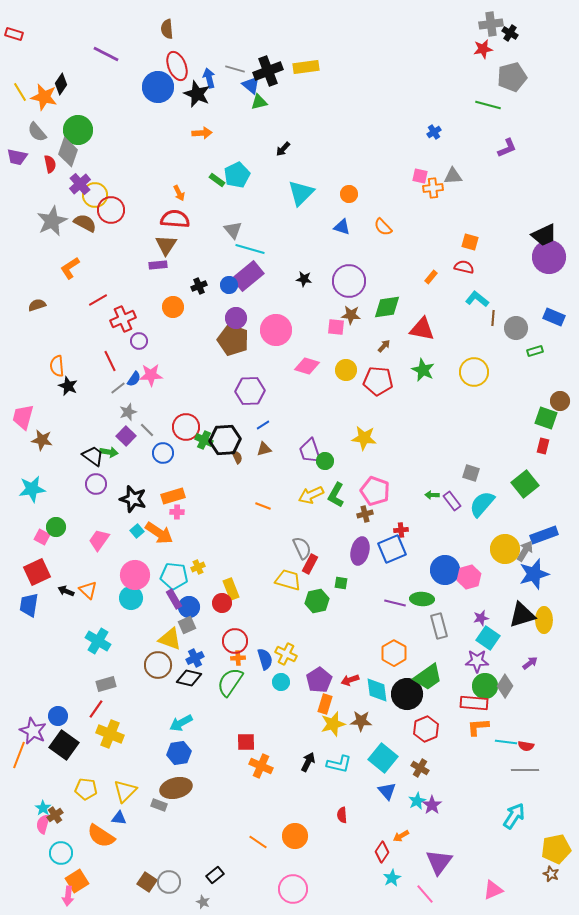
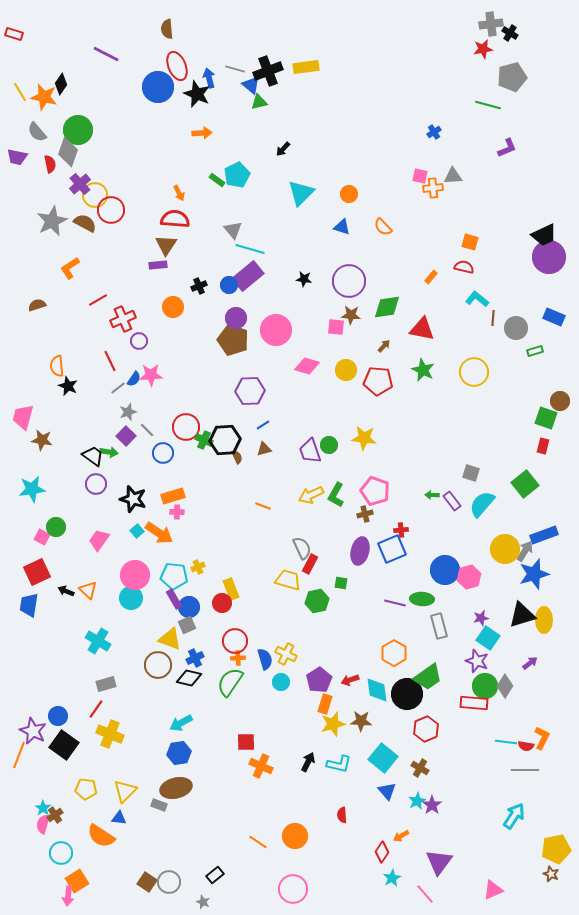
green circle at (325, 461): moved 4 px right, 16 px up
purple star at (477, 661): rotated 20 degrees clockwise
orange L-shape at (478, 727): moved 64 px right, 11 px down; rotated 120 degrees clockwise
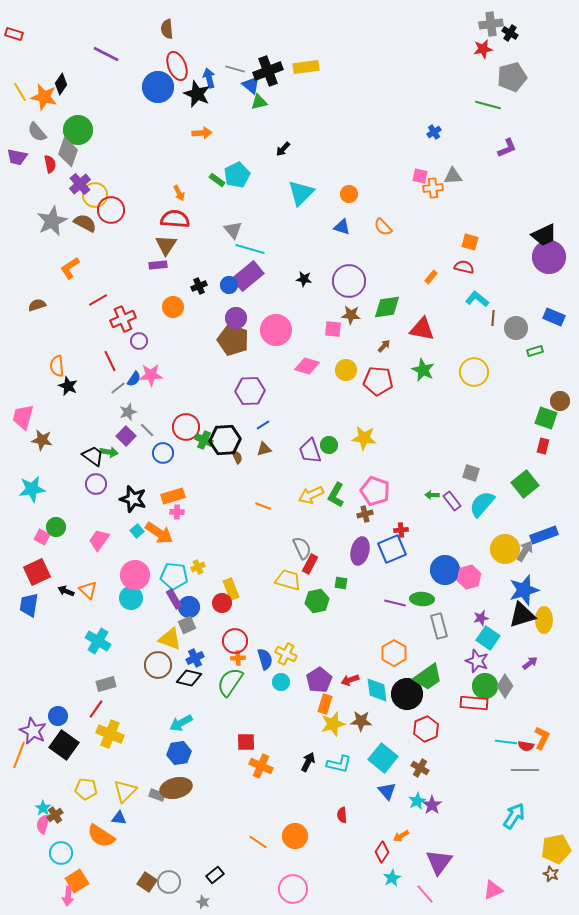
pink square at (336, 327): moved 3 px left, 2 px down
blue star at (534, 574): moved 10 px left, 16 px down
gray rectangle at (159, 805): moved 2 px left, 10 px up
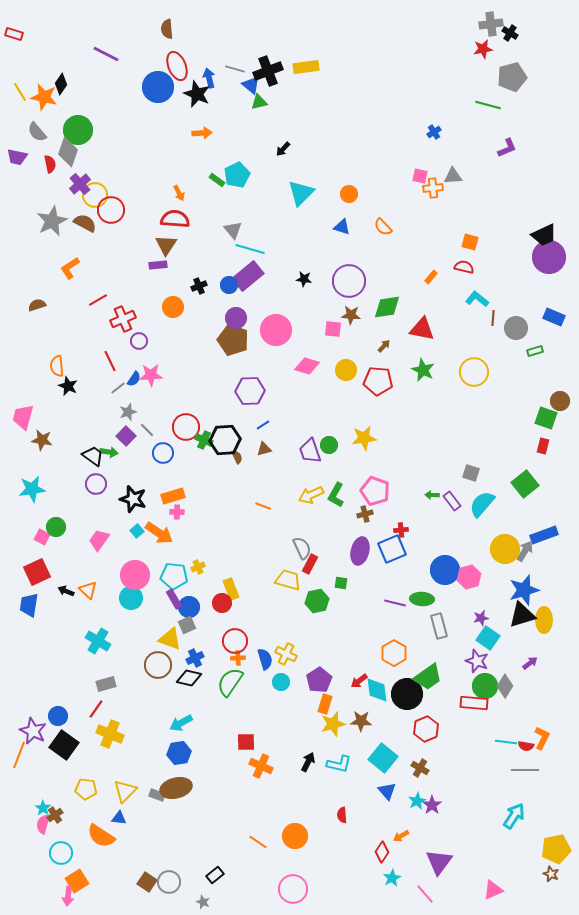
yellow star at (364, 438): rotated 15 degrees counterclockwise
red arrow at (350, 680): moved 9 px right, 1 px down; rotated 18 degrees counterclockwise
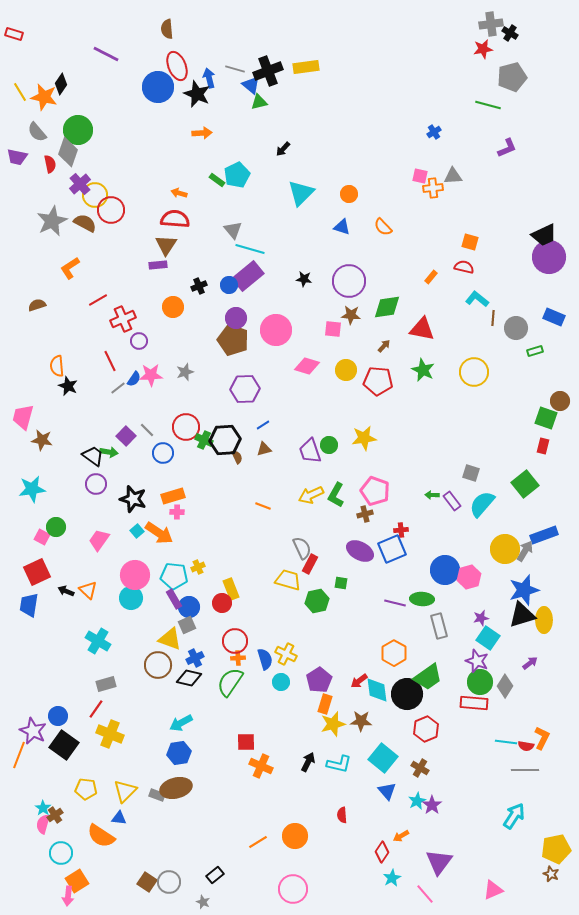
orange arrow at (179, 193): rotated 133 degrees clockwise
purple hexagon at (250, 391): moved 5 px left, 2 px up
gray star at (128, 412): moved 57 px right, 40 px up
purple ellipse at (360, 551): rotated 76 degrees counterclockwise
green circle at (485, 686): moved 5 px left, 4 px up
orange line at (258, 842): rotated 66 degrees counterclockwise
